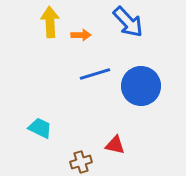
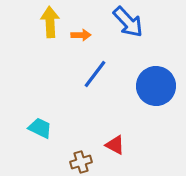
blue line: rotated 36 degrees counterclockwise
blue circle: moved 15 px right
red triangle: rotated 15 degrees clockwise
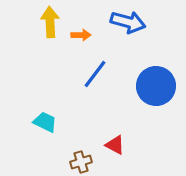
blue arrow: rotated 32 degrees counterclockwise
cyan trapezoid: moved 5 px right, 6 px up
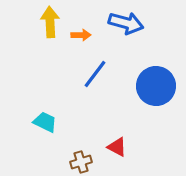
blue arrow: moved 2 px left, 1 px down
red triangle: moved 2 px right, 2 px down
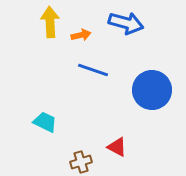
orange arrow: rotated 12 degrees counterclockwise
blue line: moved 2 px left, 4 px up; rotated 72 degrees clockwise
blue circle: moved 4 px left, 4 px down
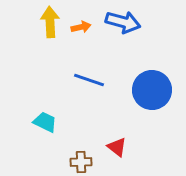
blue arrow: moved 3 px left, 1 px up
orange arrow: moved 8 px up
blue line: moved 4 px left, 10 px down
red triangle: rotated 10 degrees clockwise
brown cross: rotated 15 degrees clockwise
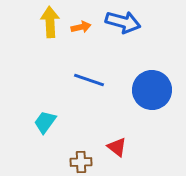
cyan trapezoid: rotated 80 degrees counterclockwise
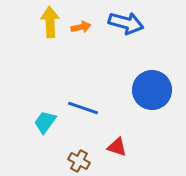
blue arrow: moved 3 px right, 1 px down
blue line: moved 6 px left, 28 px down
red triangle: rotated 20 degrees counterclockwise
brown cross: moved 2 px left, 1 px up; rotated 30 degrees clockwise
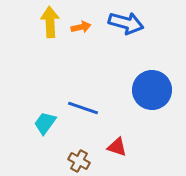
cyan trapezoid: moved 1 px down
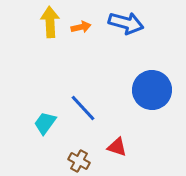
blue line: rotated 28 degrees clockwise
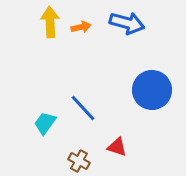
blue arrow: moved 1 px right
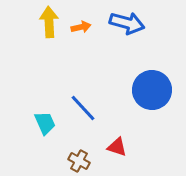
yellow arrow: moved 1 px left
cyan trapezoid: rotated 120 degrees clockwise
